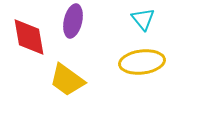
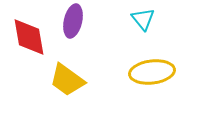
yellow ellipse: moved 10 px right, 10 px down
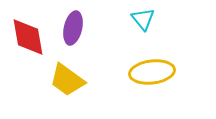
purple ellipse: moved 7 px down
red diamond: moved 1 px left
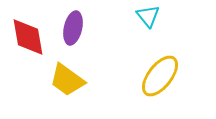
cyan triangle: moved 5 px right, 3 px up
yellow ellipse: moved 8 px right, 4 px down; rotated 45 degrees counterclockwise
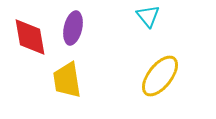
red diamond: moved 2 px right
yellow trapezoid: rotated 45 degrees clockwise
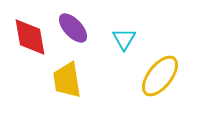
cyan triangle: moved 24 px left, 23 px down; rotated 10 degrees clockwise
purple ellipse: rotated 56 degrees counterclockwise
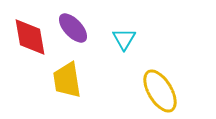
yellow ellipse: moved 15 px down; rotated 69 degrees counterclockwise
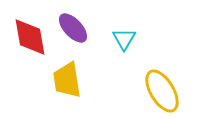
yellow ellipse: moved 2 px right
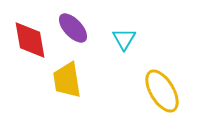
red diamond: moved 3 px down
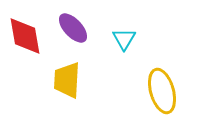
red diamond: moved 5 px left, 4 px up
yellow trapezoid: rotated 12 degrees clockwise
yellow ellipse: rotated 15 degrees clockwise
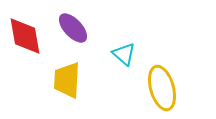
cyan triangle: moved 15 px down; rotated 20 degrees counterclockwise
yellow ellipse: moved 3 px up
